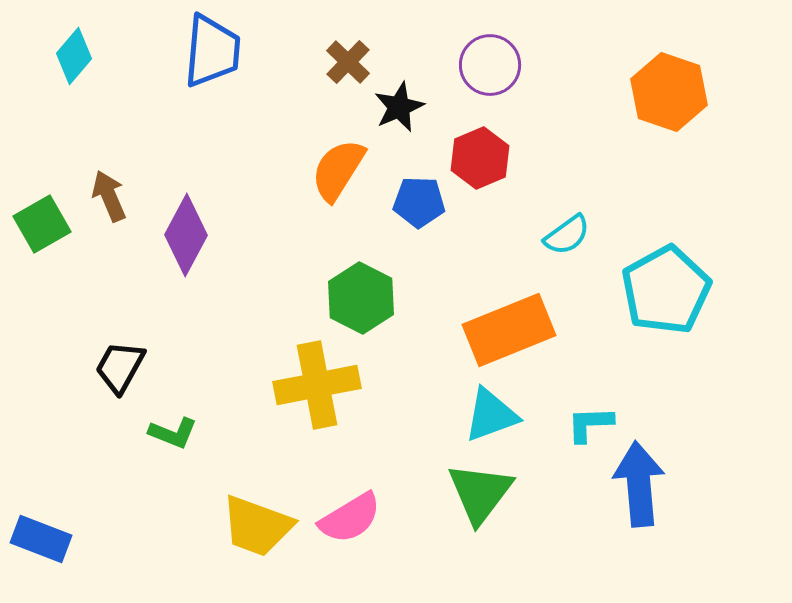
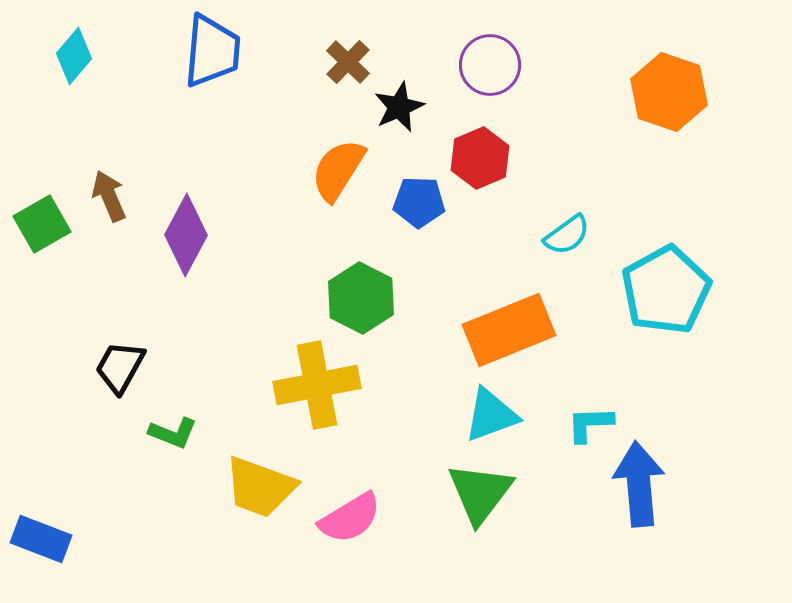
yellow trapezoid: moved 3 px right, 39 px up
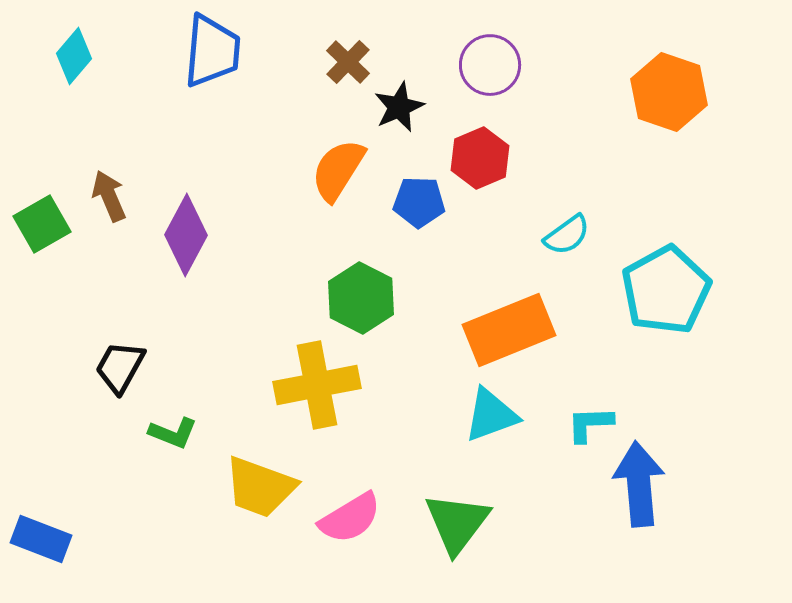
green triangle: moved 23 px left, 30 px down
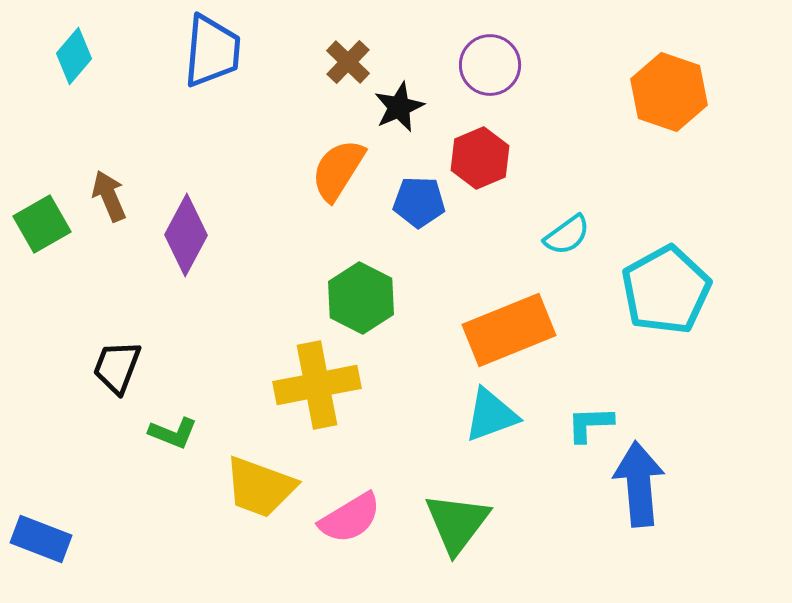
black trapezoid: moved 3 px left; rotated 8 degrees counterclockwise
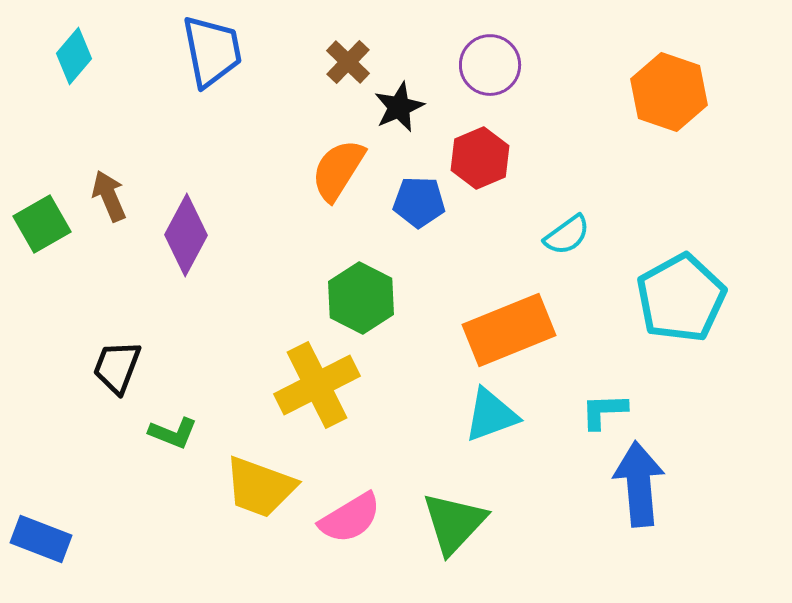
blue trapezoid: rotated 16 degrees counterclockwise
cyan pentagon: moved 15 px right, 8 px down
yellow cross: rotated 16 degrees counterclockwise
cyan L-shape: moved 14 px right, 13 px up
green triangle: moved 3 px left; rotated 6 degrees clockwise
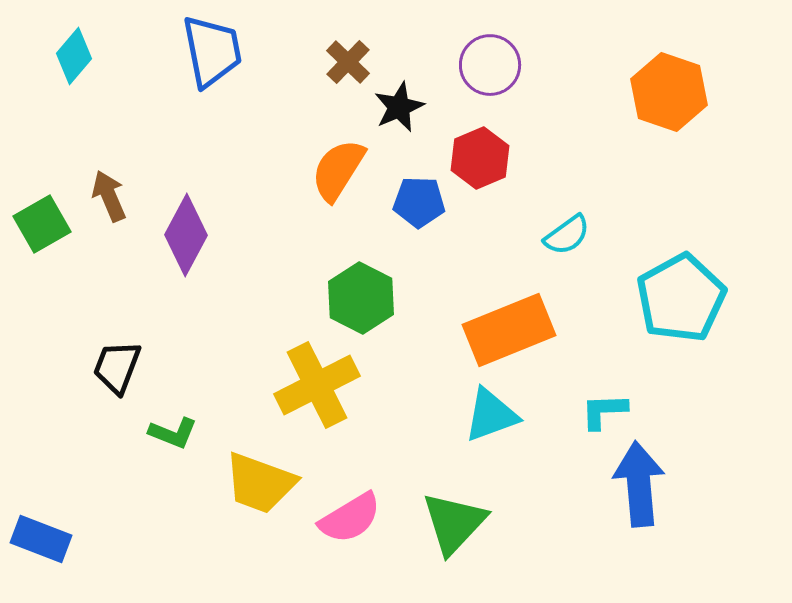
yellow trapezoid: moved 4 px up
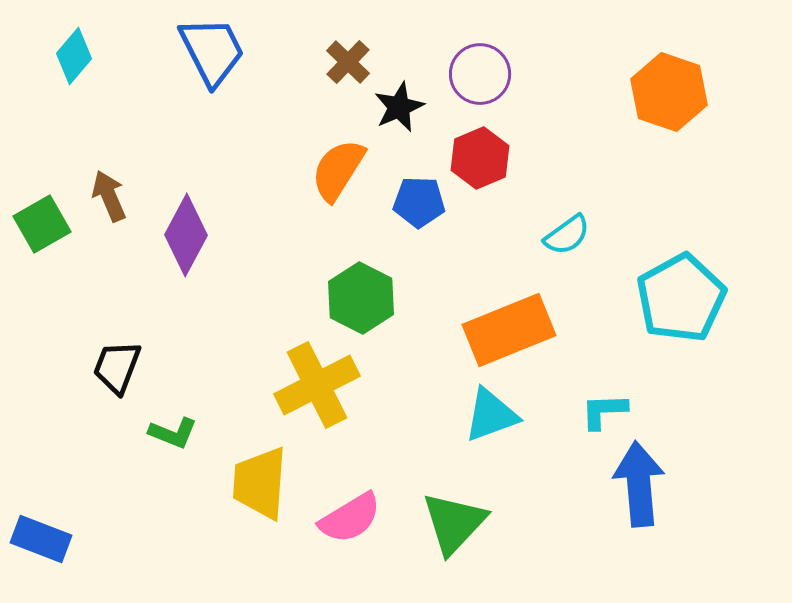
blue trapezoid: rotated 16 degrees counterclockwise
purple circle: moved 10 px left, 9 px down
yellow trapezoid: rotated 74 degrees clockwise
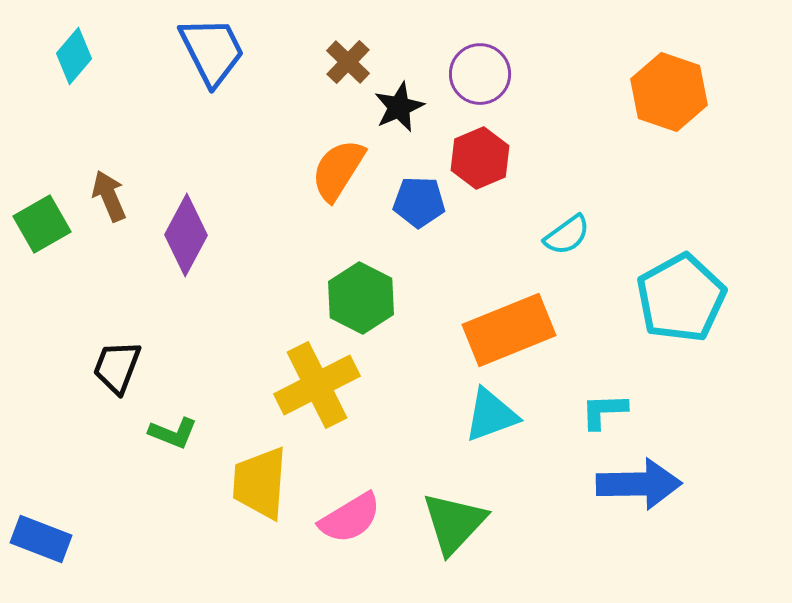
blue arrow: rotated 94 degrees clockwise
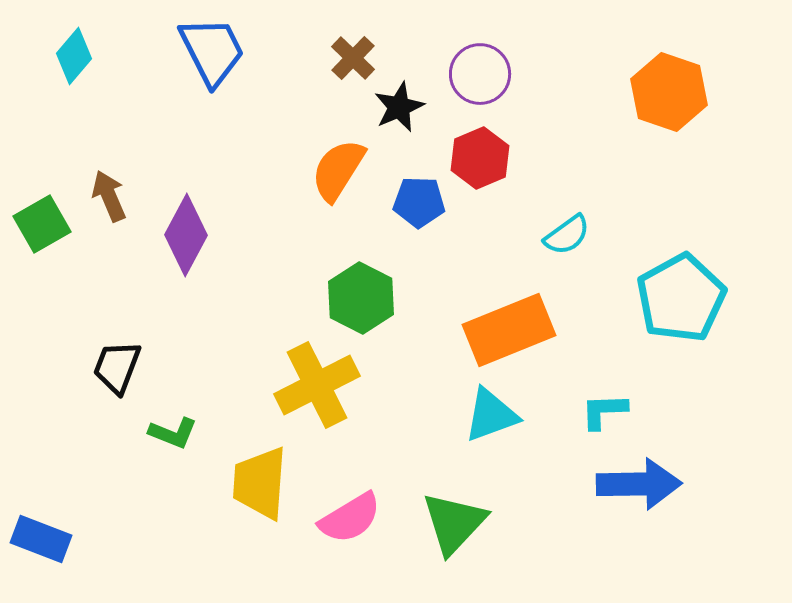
brown cross: moved 5 px right, 4 px up
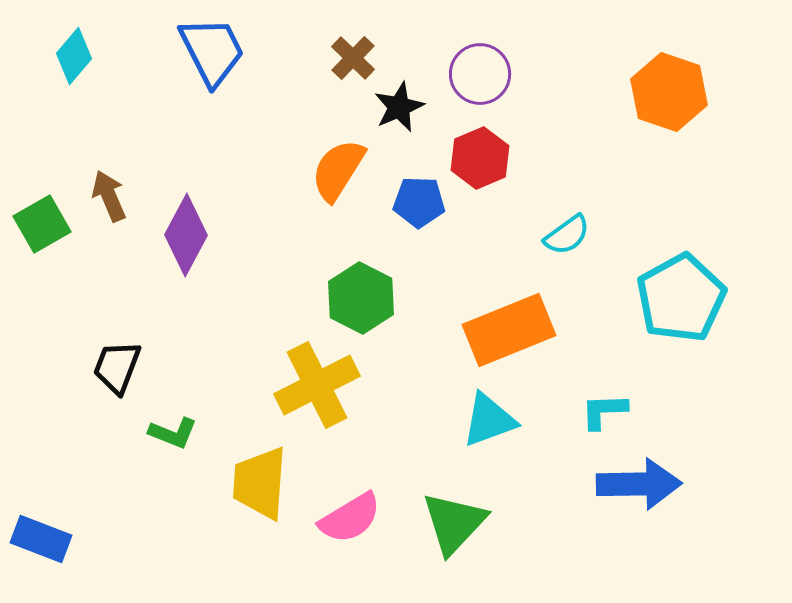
cyan triangle: moved 2 px left, 5 px down
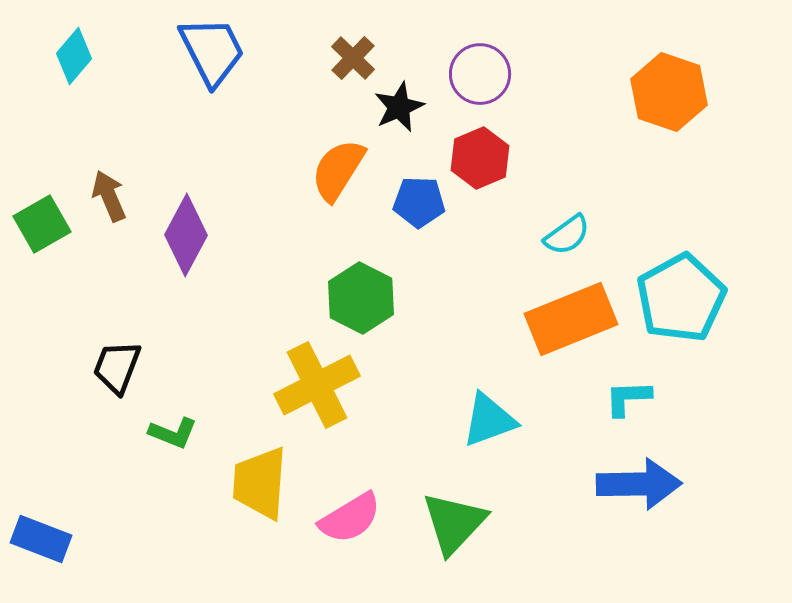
orange rectangle: moved 62 px right, 11 px up
cyan L-shape: moved 24 px right, 13 px up
